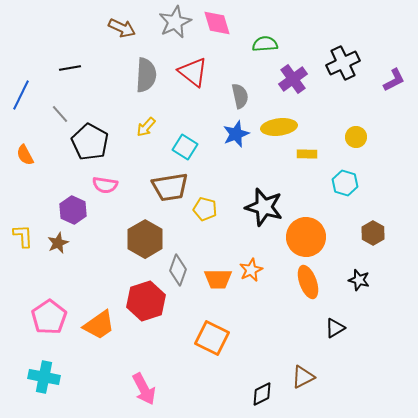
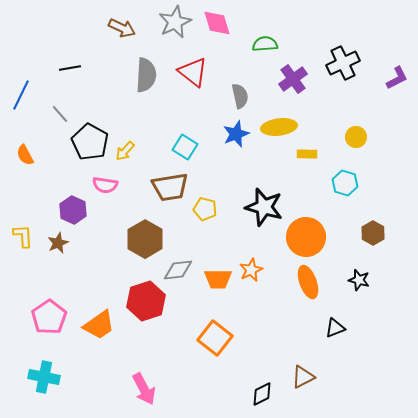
purple L-shape at (394, 80): moved 3 px right, 2 px up
yellow arrow at (146, 127): moved 21 px left, 24 px down
gray diamond at (178, 270): rotated 64 degrees clockwise
black triangle at (335, 328): rotated 10 degrees clockwise
orange square at (212, 338): moved 3 px right; rotated 12 degrees clockwise
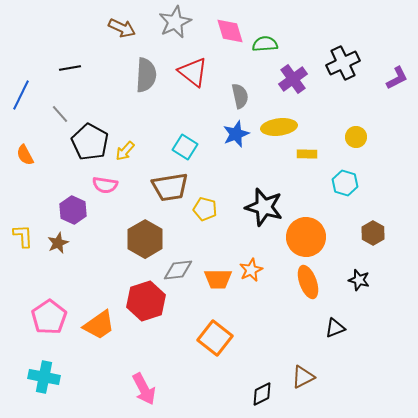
pink diamond at (217, 23): moved 13 px right, 8 px down
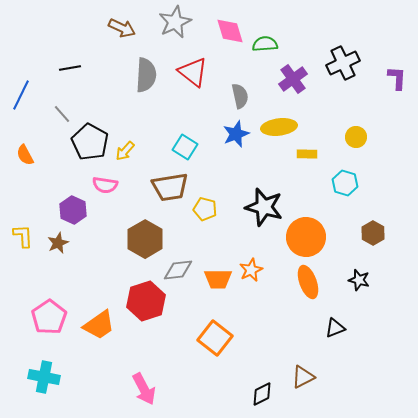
purple L-shape at (397, 78): rotated 60 degrees counterclockwise
gray line at (60, 114): moved 2 px right
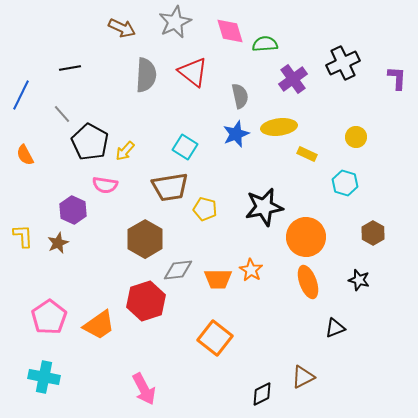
yellow rectangle at (307, 154): rotated 24 degrees clockwise
black star at (264, 207): rotated 27 degrees counterclockwise
orange star at (251, 270): rotated 15 degrees counterclockwise
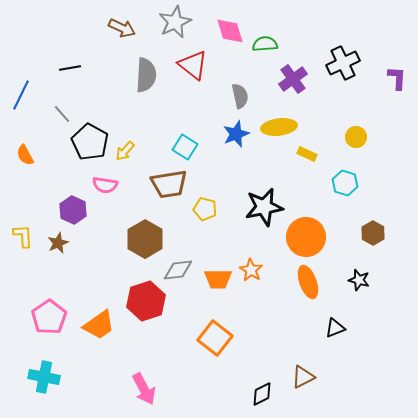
red triangle at (193, 72): moved 7 px up
brown trapezoid at (170, 187): moved 1 px left, 3 px up
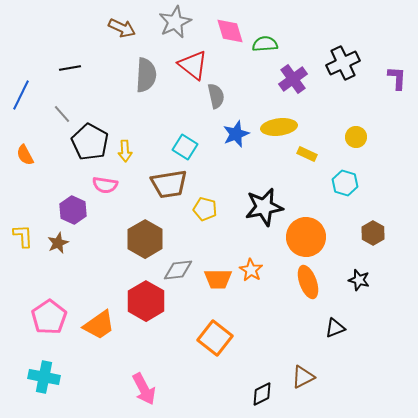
gray semicircle at (240, 96): moved 24 px left
yellow arrow at (125, 151): rotated 45 degrees counterclockwise
red hexagon at (146, 301): rotated 12 degrees counterclockwise
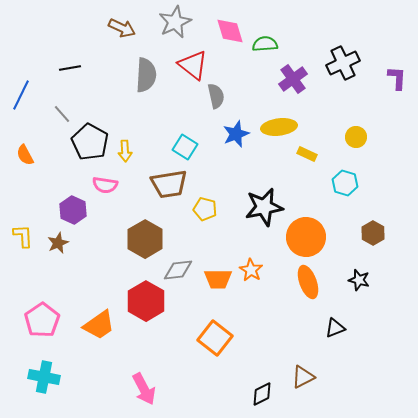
pink pentagon at (49, 317): moved 7 px left, 3 px down
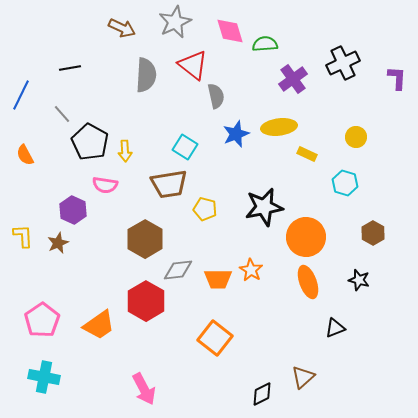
brown triangle at (303, 377): rotated 15 degrees counterclockwise
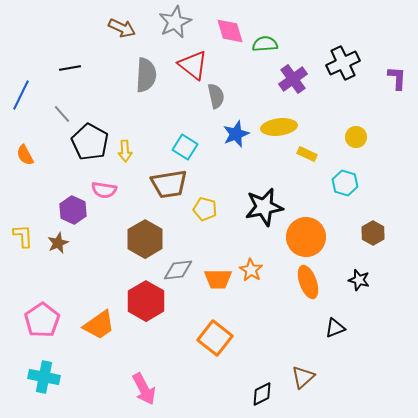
pink semicircle at (105, 185): moved 1 px left, 5 px down
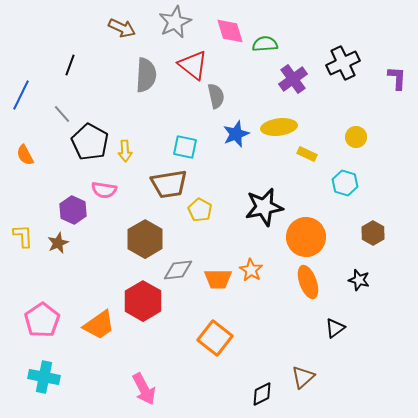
black line at (70, 68): moved 3 px up; rotated 60 degrees counterclockwise
cyan square at (185, 147): rotated 20 degrees counterclockwise
yellow pentagon at (205, 209): moved 5 px left, 1 px down; rotated 15 degrees clockwise
red hexagon at (146, 301): moved 3 px left
black triangle at (335, 328): rotated 15 degrees counterclockwise
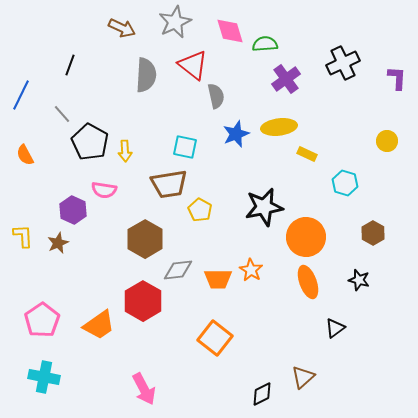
purple cross at (293, 79): moved 7 px left
yellow circle at (356, 137): moved 31 px right, 4 px down
